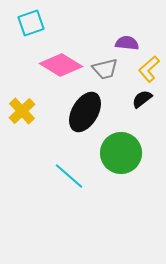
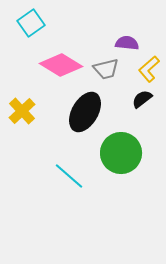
cyan square: rotated 16 degrees counterclockwise
gray trapezoid: moved 1 px right
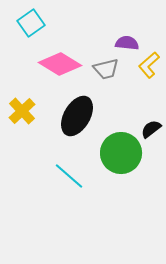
pink diamond: moved 1 px left, 1 px up
yellow L-shape: moved 4 px up
black semicircle: moved 9 px right, 30 px down
black ellipse: moved 8 px left, 4 px down
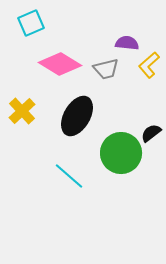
cyan square: rotated 12 degrees clockwise
black semicircle: moved 4 px down
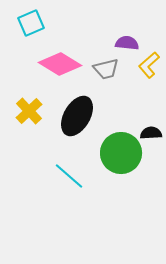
yellow cross: moved 7 px right
black semicircle: rotated 35 degrees clockwise
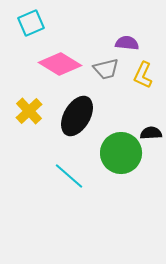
yellow L-shape: moved 6 px left, 10 px down; rotated 24 degrees counterclockwise
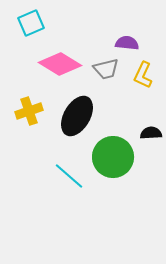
yellow cross: rotated 24 degrees clockwise
green circle: moved 8 px left, 4 px down
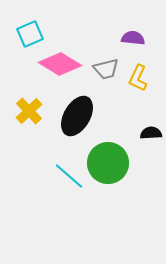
cyan square: moved 1 px left, 11 px down
purple semicircle: moved 6 px right, 5 px up
yellow L-shape: moved 5 px left, 3 px down
yellow cross: rotated 24 degrees counterclockwise
green circle: moved 5 px left, 6 px down
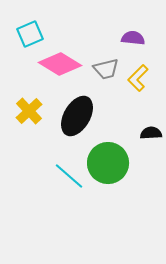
yellow L-shape: rotated 20 degrees clockwise
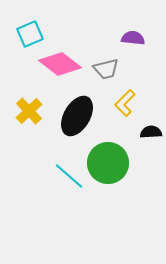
pink diamond: rotated 6 degrees clockwise
yellow L-shape: moved 13 px left, 25 px down
black semicircle: moved 1 px up
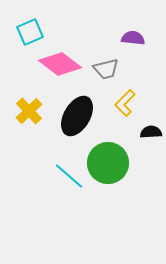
cyan square: moved 2 px up
